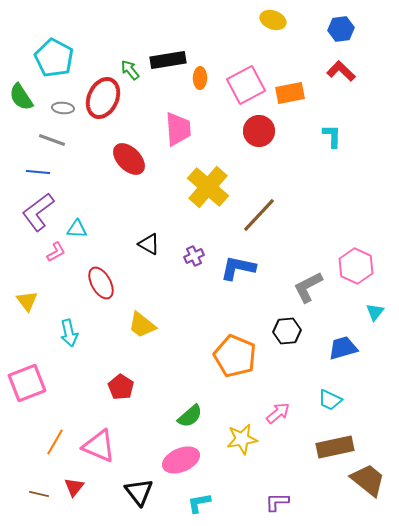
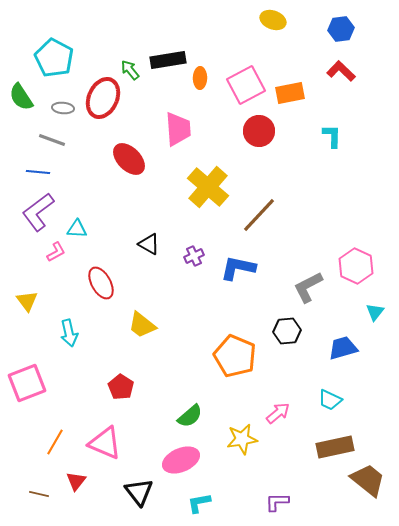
pink triangle at (99, 446): moved 6 px right, 3 px up
red triangle at (74, 487): moved 2 px right, 6 px up
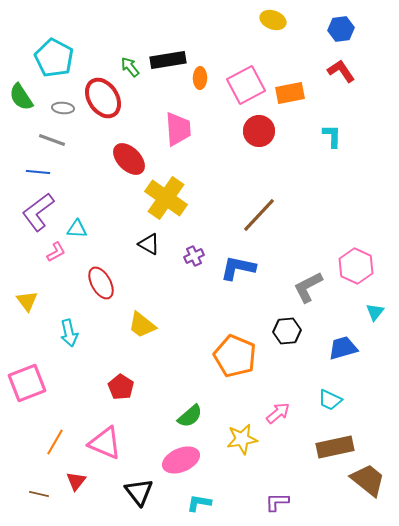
green arrow at (130, 70): moved 3 px up
red L-shape at (341, 71): rotated 12 degrees clockwise
red ellipse at (103, 98): rotated 57 degrees counterclockwise
yellow cross at (208, 187): moved 42 px left, 11 px down; rotated 6 degrees counterclockwise
cyan L-shape at (199, 503): rotated 20 degrees clockwise
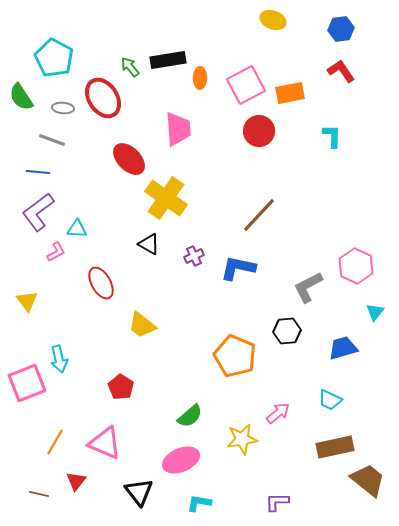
cyan arrow at (69, 333): moved 10 px left, 26 px down
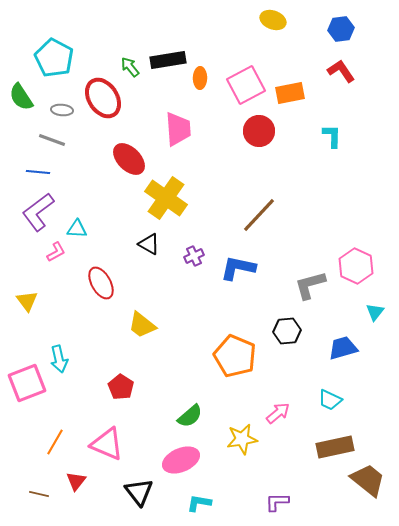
gray ellipse at (63, 108): moved 1 px left, 2 px down
gray L-shape at (308, 287): moved 2 px right, 2 px up; rotated 12 degrees clockwise
pink triangle at (105, 443): moved 2 px right, 1 px down
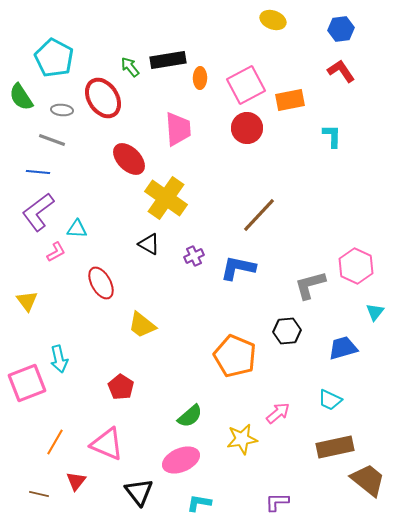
orange rectangle at (290, 93): moved 7 px down
red circle at (259, 131): moved 12 px left, 3 px up
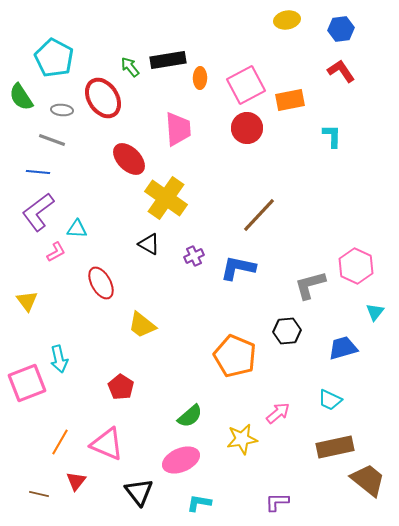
yellow ellipse at (273, 20): moved 14 px right; rotated 30 degrees counterclockwise
orange line at (55, 442): moved 5 px right
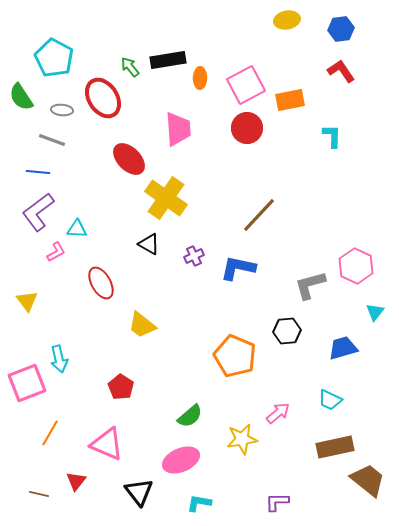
orange line at (60, 442): moved 10 px left, 9 px up
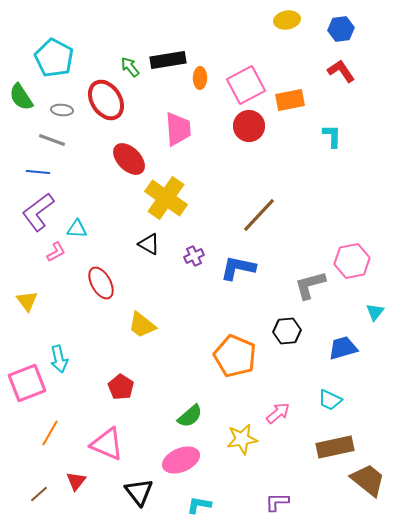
red ellipse at (103, 98): moved 3 px right, 2 px down
red circle at (247, 128): moved 2 px right, 2 px up
pink hexagon at (356, 266): moved 4 px left, 5 px up; rotated 24 degrees clockwise
brown line at (39, 494): rotated 54 degrees counterclockwise
cyan L-shape at (199, 503): moved 2 px down
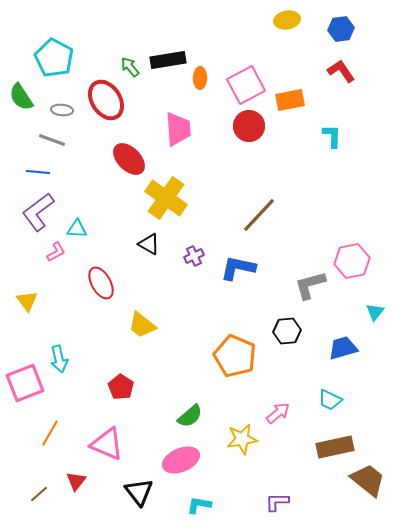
pink square at (27, 383): moved 2 px left
